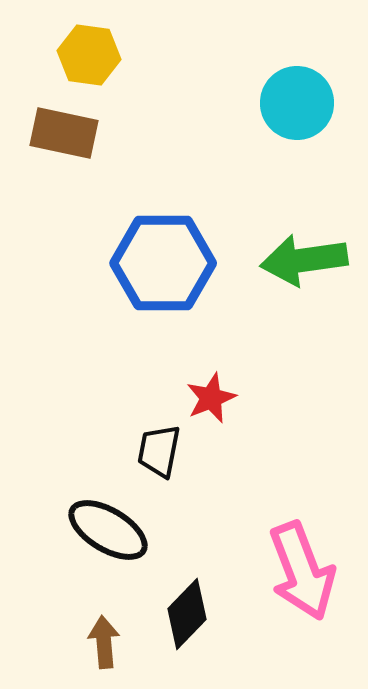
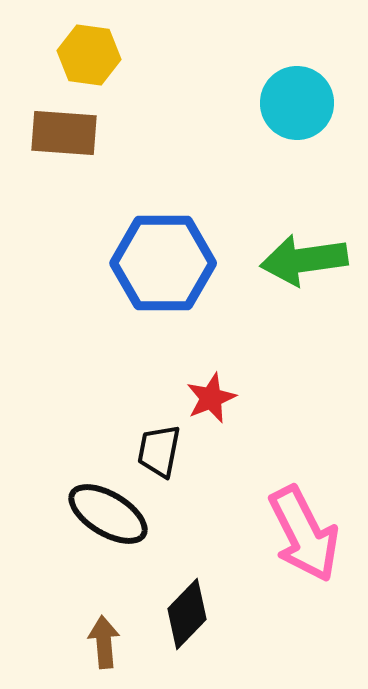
brown rectangle: rotated 8 degrees counterclockwise
black ellipse: moved 16 px up
pink arrow: moved 2 px right, 37 px up; rotated 6 degrees counterclockwise
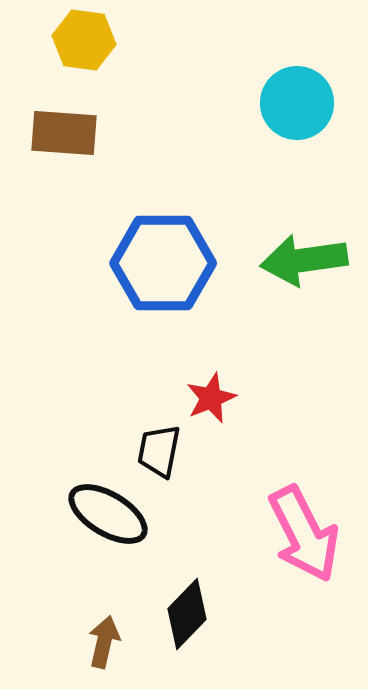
yellow hexagon: moved 5 px left, 15 px up
brown arrow: rotated 18 degrees clockwise
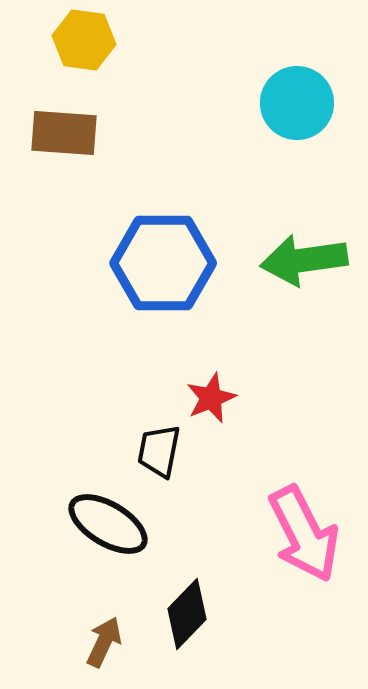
black ellipse: moved 10 px down
brown arrow: rotated 12 degrees clockwise
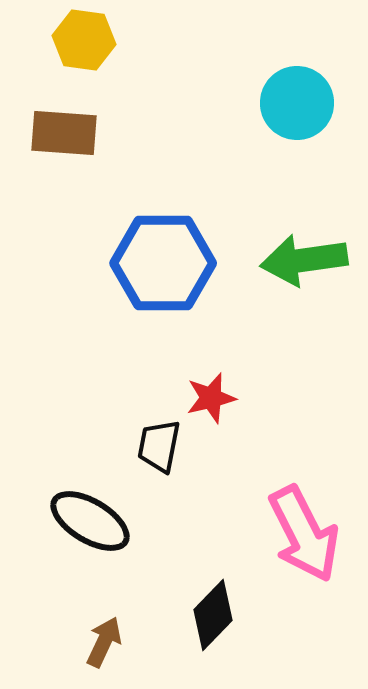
red star: rotated 9 degrees clockwise
black trapezoid: moved 5 px up
black ellipse: moved 18 px left, 3 px up
black diamond: moved 26 px right, 1 px down
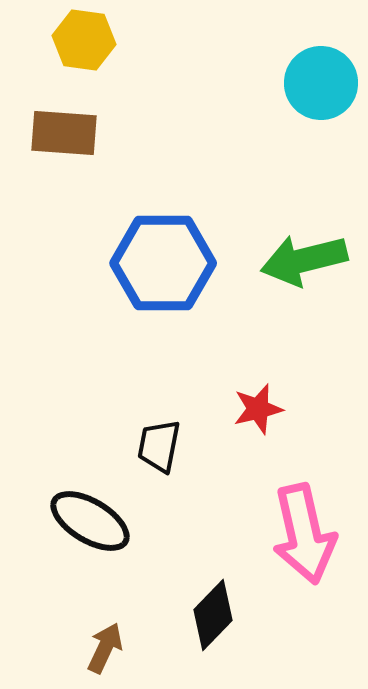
cyan circle: moved 24 px right, 20 px up
green arrow: rotated 6 degrees counterclockwise
red star: moved 47 px right, 11 px down
pink arrow: rotated 14 degrees clockwise
brown arrow: moved 1 px right, 6 px down
